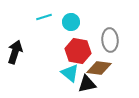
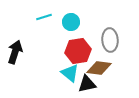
red hexagon: rotated 20 degrees counterclockwise
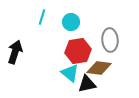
cyan line: moved 2 px left; rotated 56 degrees counterclockwise
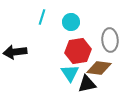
black arrow: rotated 115 degrees counterclockwise
cyan triangle: rotated 18 degrees clockwise
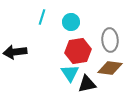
brown diamond: moved 11 px right
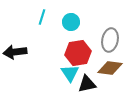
gray ellipse: rotated 15 degrees clockwise
red hexagon: moved 2 px down
